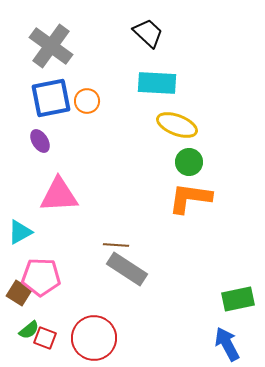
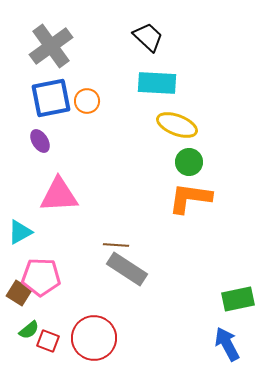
black trapezoid: moved 4 px down
gray cross: rotated 18 degrees clockwise
red square: moved 3 px right, 3 px down
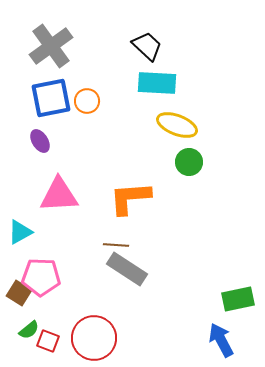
black trapezoid: moved 1 px left, 9 px down
orange L-shape: moved 60 px left; rotated 12 degrees counterclockwise
blue arrow: moved 6 px left, 4 px up
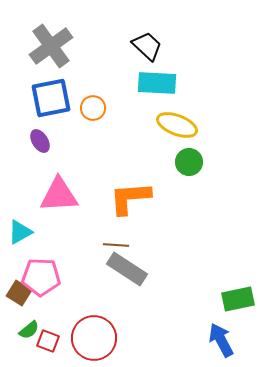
orange circle: moved 6 px right, 7 px down
